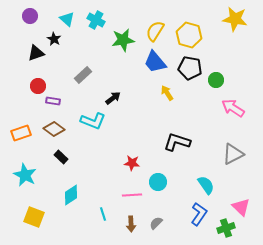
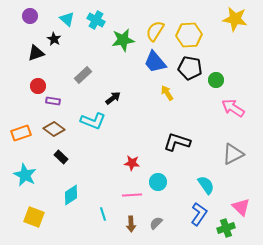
yellow hexagon: rotated 20 degrees counterclockwise
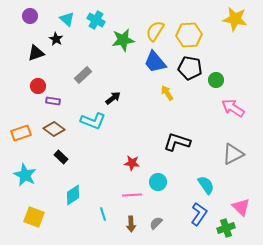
black star: moved 2 px right
cyan diamond: moved 2 px right
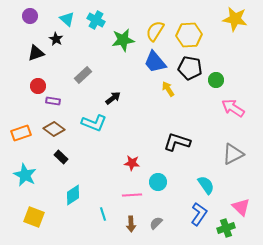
yellow arrow: moved 1 px right, 4 px up
cyan L-shape: moved 1 px right, 2 px down
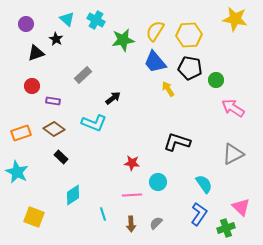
purple circle: moved 4 px left, 8 px down
red circle: moved 6 px left
cyan star: moved 8 px left, 3 px up
cyan semicircle: moved 2 px left, 1 px up
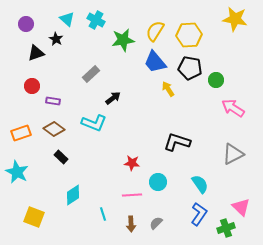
gray rectangle: moved 8 px right, 1 px up
cyan semicircle: moved 4 px left
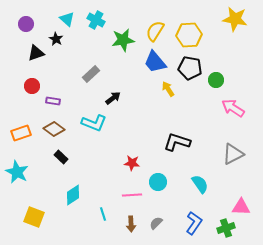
pink triangle: rotated 42 degrees counterclockwise
blue L-shape: moved 5 px left, 9 px down
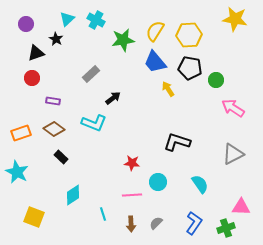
cyan triangle: rotated 35 degrees clockwise
red circle: moved 8 px up
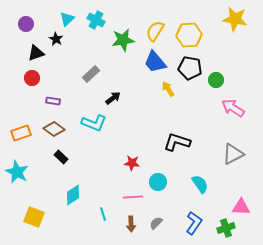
pink line: moved 1 px right, 2 px down
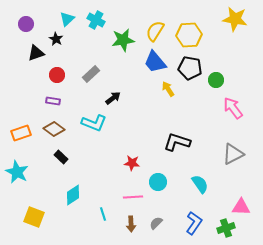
red circle: moved 25 px right, 3 px up
pink arrow: rotated 20 degrees clockwise
